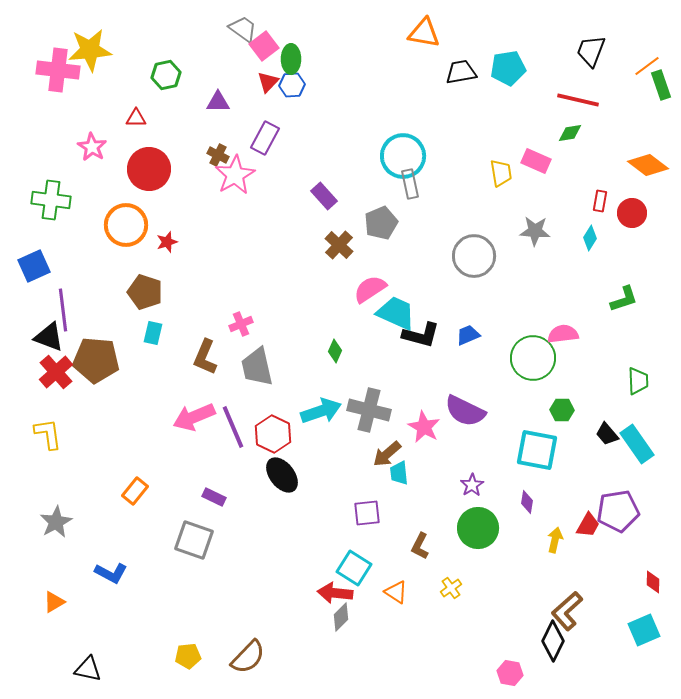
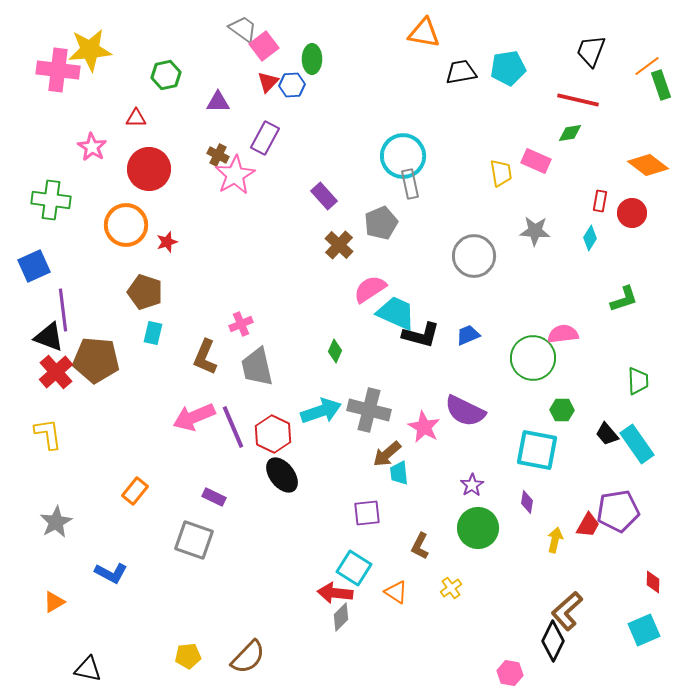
green ellipse at (291, 59): moved 21 px right
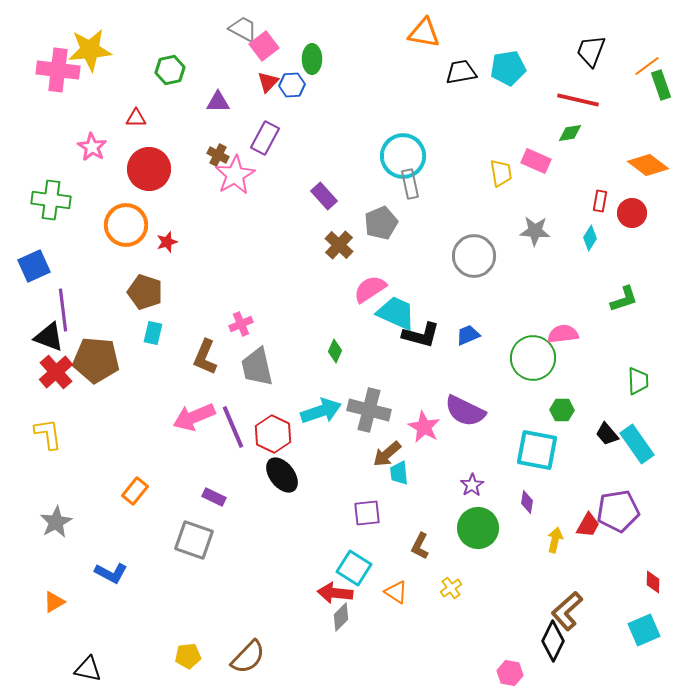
gray trapezoid at (243, 29): rotated 8 degrees counterclockwise
green hexagon at (166, 75): moved 4 px right, 5 px up
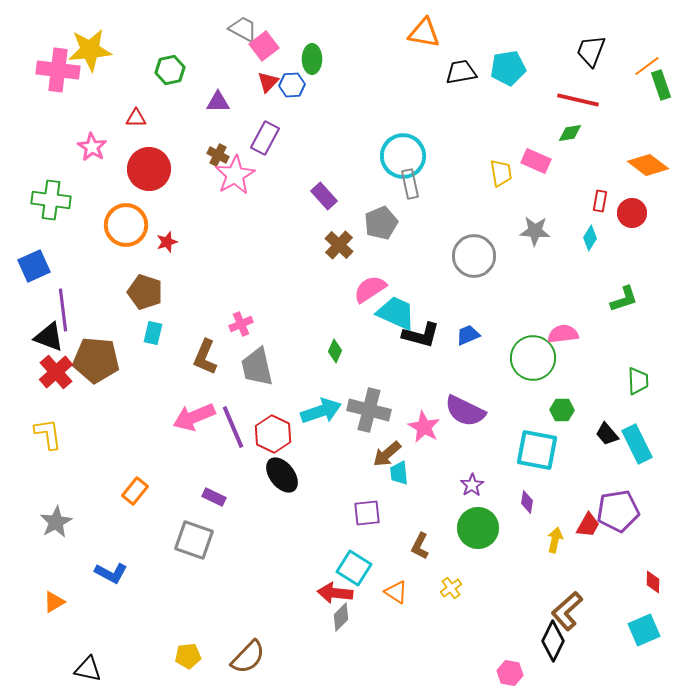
cyan rectangle at (637, 444): rotated 9 degrees clockwise
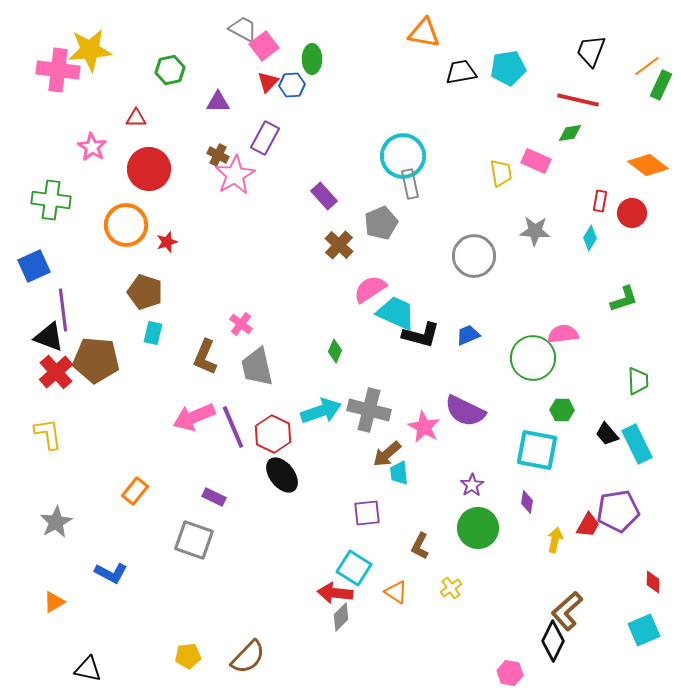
green rectangle at (661, 85): rotated 44 degrees clockwise
pink cross at (241, 324): rotated 30 degrees counterclockwise
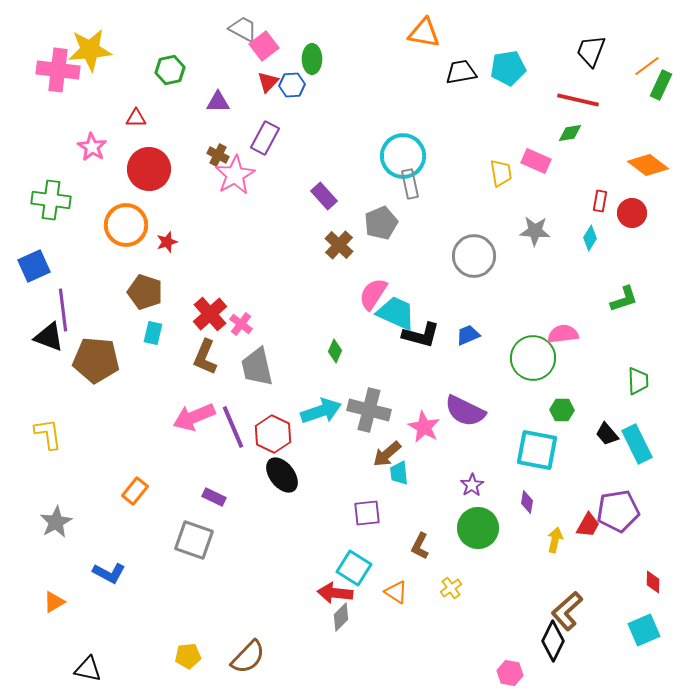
pink semicircle at (370, 289): moved 3 px right, 5 px down; rotated 24 degrees counterclockwise
red cross at (56, 372): moved 154 px right, 58 px up
blue L-shape at (111, 573): moved 2 px left
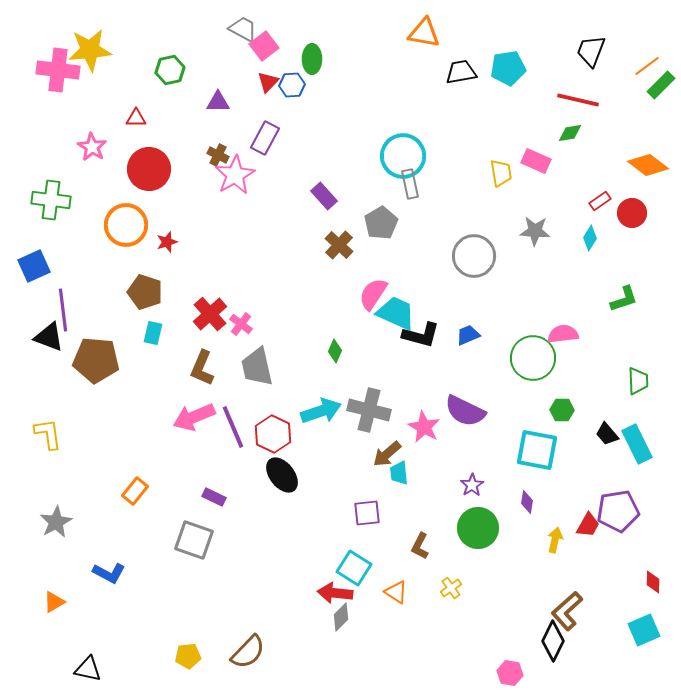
green rectangle at (661, 85): rotated 20 degrees clockwise
red rectangle at (600, 201): rotated 45 degrees clockwise
gray pentagon at (381, 223): rotated 8 degrees counterclockwise
brown L-shape at (205, 357): moved 3 px left, 11 px down
brown semicircle at (248, 657): moved 5 px up
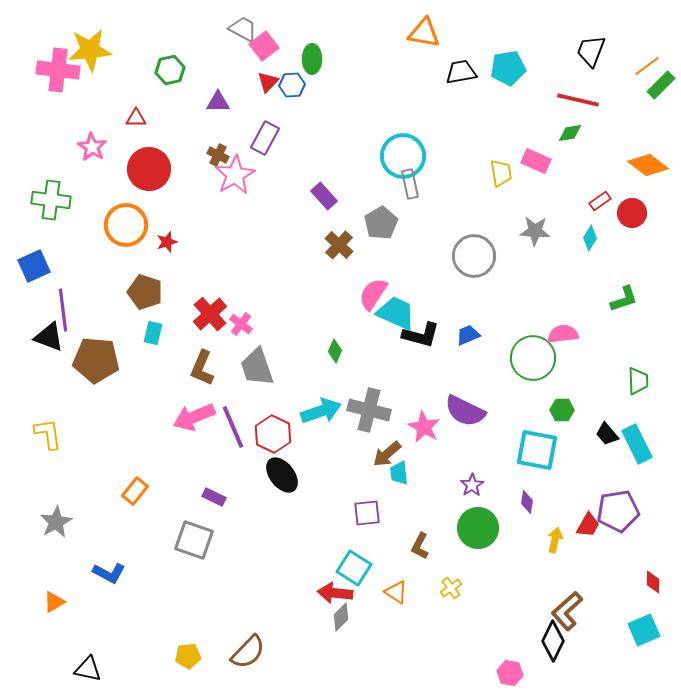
gray trapezoid at (257, 367): rotated 6 degrees counterclockwise
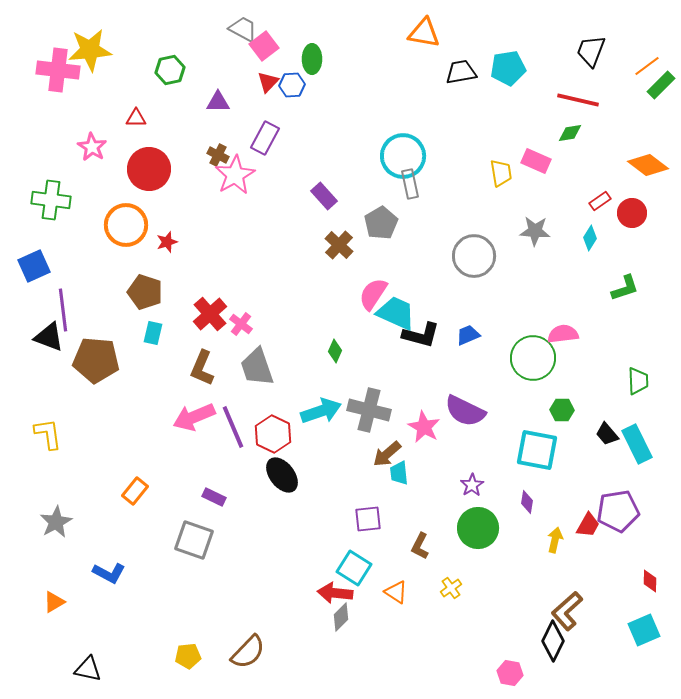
green L-shape at (624, 299): moved 1 px right, 11 px up
purple square at (367, 513): moved 1 px right, 6 px down
red diamond at (653, 582): moved 3 px left, 1 px up
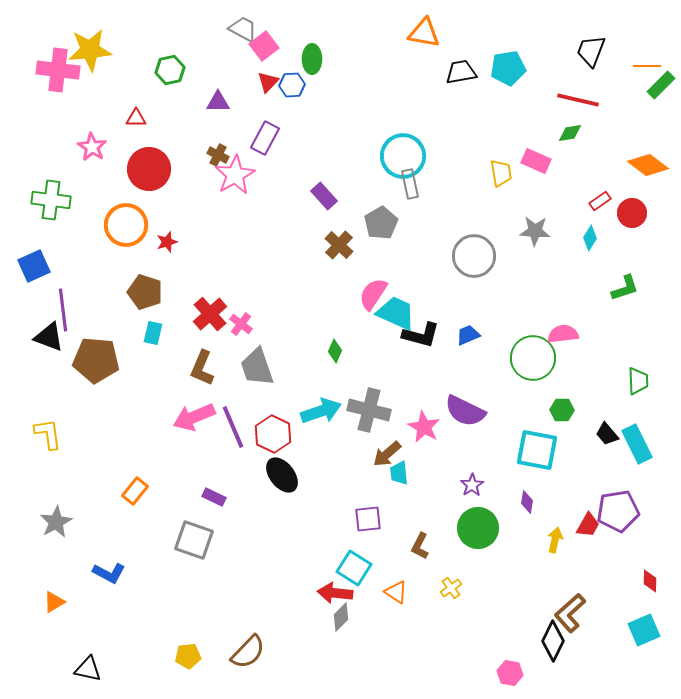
orange line at (647, 66): rotated 36 degrees clockwise
brown L-shape at (567, 611): moved 3 px right, 2 px down
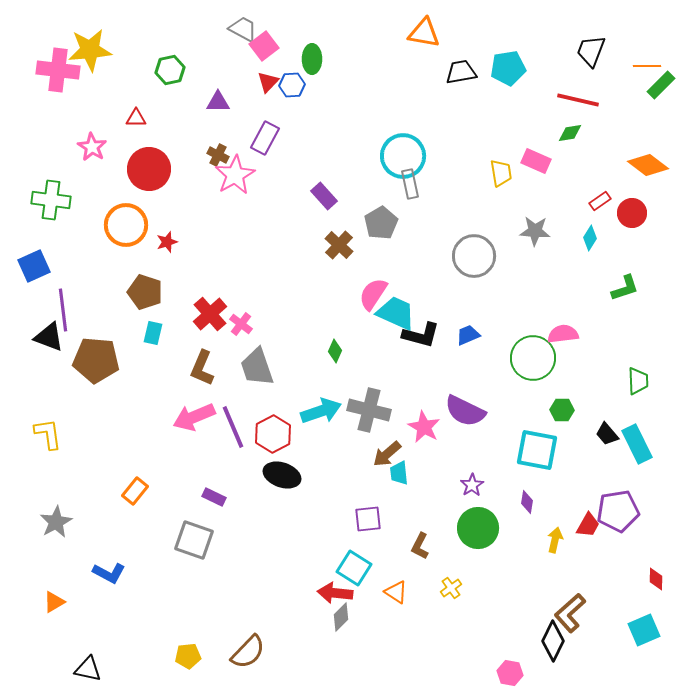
red hexagon at (273, 434): rotated 6 degrees clockwise
black ellipse at (282, 475): rotated 33 degrees counterclockwise
red diamond at (650, 581): moved 6 px right, 2 px up
